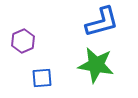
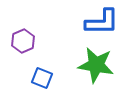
blue L-shape: rotated 15 degrees clockwise
blue square: rotated 25 degrees clockwise
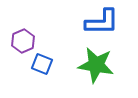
blue square: moved 14 px up
